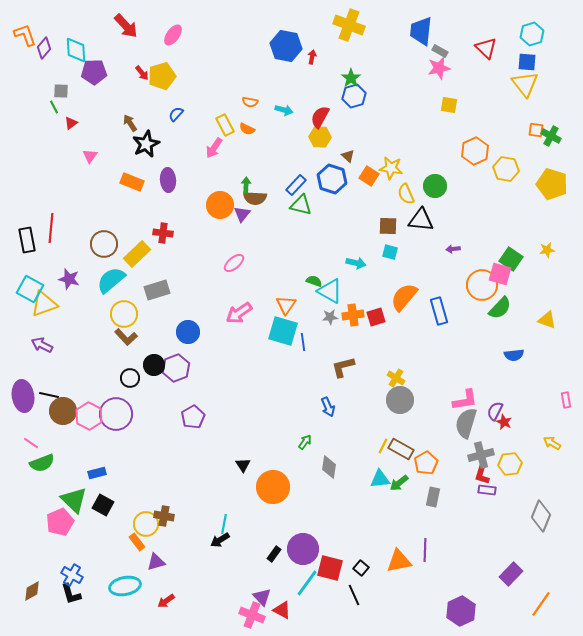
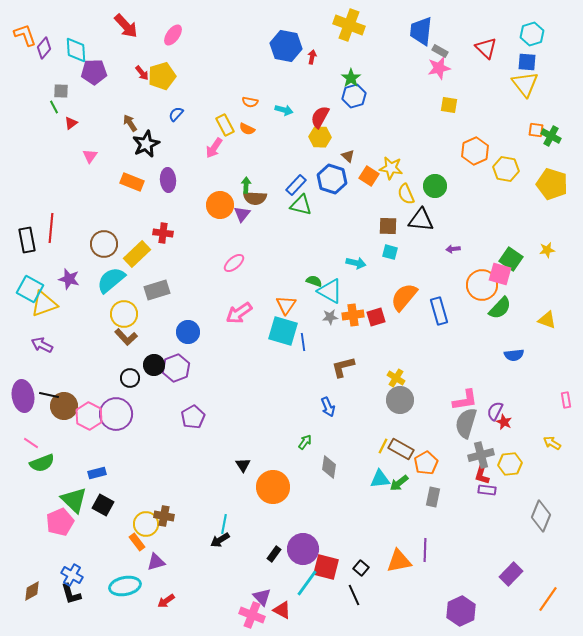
brown circle at (63, 411): moved 1 px right, 5 px up
red square at (330, 568): moved 4 px left, 1 px up
orange line at (541, 604): moved 7 px right, 5 px up
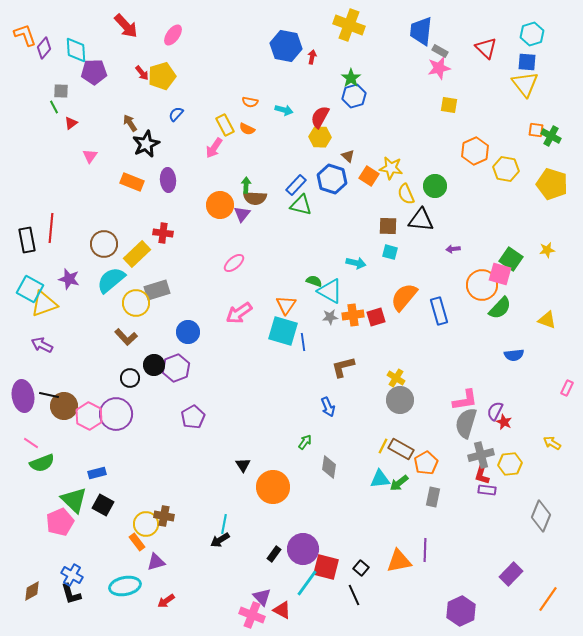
yellow circle at (124, 314): moved 12 px right, 11 px up
pink rectangle at (566, 400): moved 1 px right, 12 px up; rotated 35 degrees clockwise
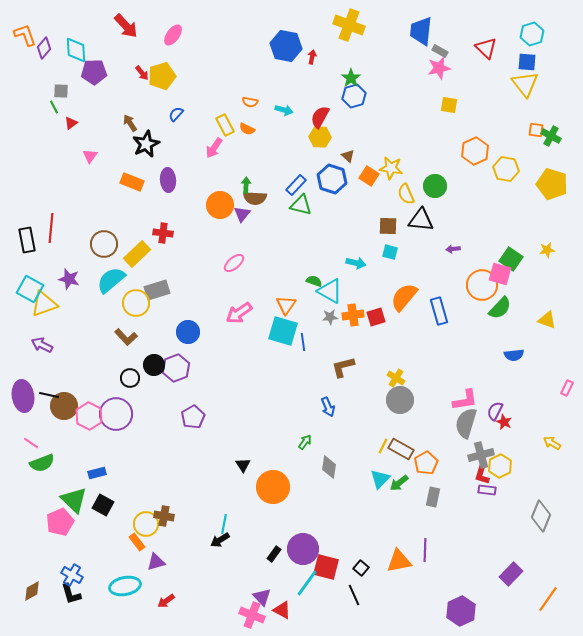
yellow hexagon at (510, 464): moved 10 px left, 2 px down; rotated 20 degrees counterclockwise
cyan triangle at (380, 479): rotated 40 degrees counterclockwise
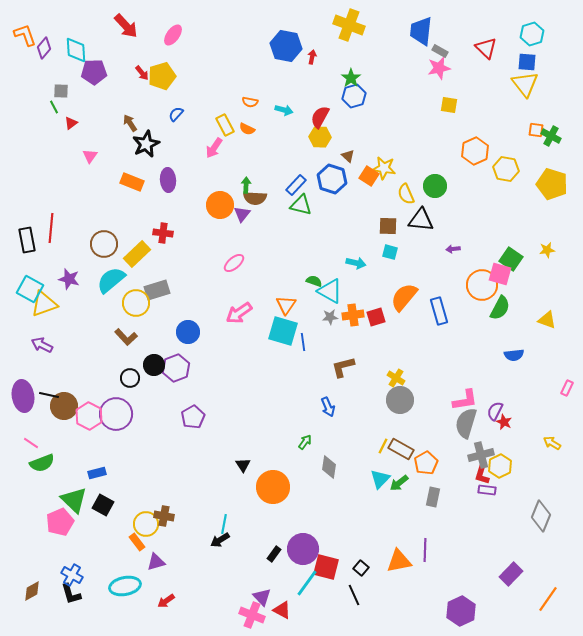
yellow star at (391, 168): moved 7 px left
green semicircle at (500, 308): rotated 15 degrees counterclockwise
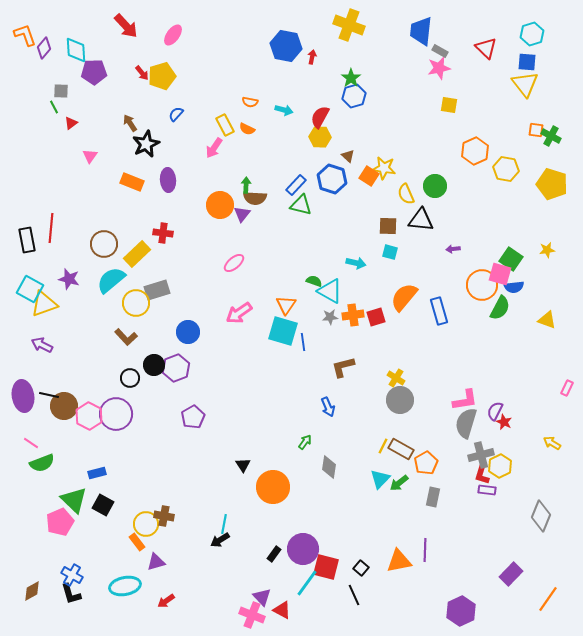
blue semicircle at (514, 355): moved 68 px up
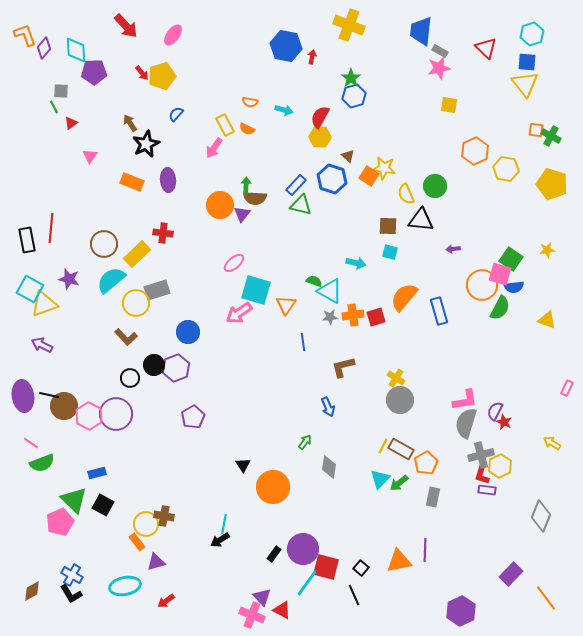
cyan square at (283, 331): moved 27 px left, 41 px up
black L-shape at (71, 594): rotated 15 degrees counterclockwise
orange line at (548, 599): moved 2 px left, 1 px up; rotated 72 degrees counterclockwise
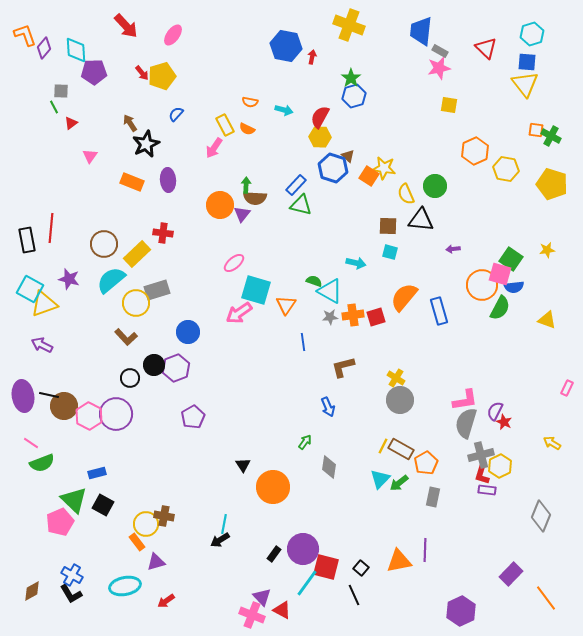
blue hexagon at (332, 179): moved 1 px right, 11 px up
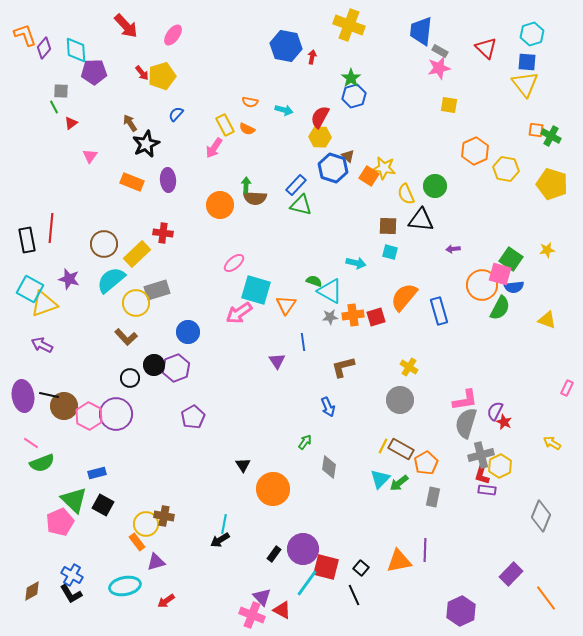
purple triangle at (242, 214): moved 35 px right, 147 px down; rotated 12 degrees counterclockwise
yellow cross at (396, 378): moved 13 px right, 11 px up
orange circle at (273, 487): moved 2 px down
